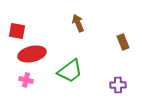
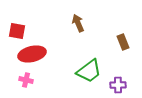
green trapezoid: moved 19 px right
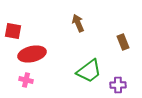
red square: moved 4 px left
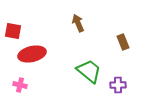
green trapezoid: rotated 104 degrees counterclockwise
pink cross: moved 6 px left, 5 px down
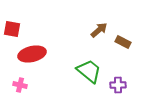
brown arrow: moved 21 px right, 7 px down; rotated 72 degrees clockwise
red square: moved 1 px left, 2 px up
brown rectangle: rotated 42 degrees counterclockwise
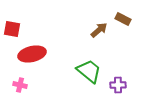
brown rectangle: moved 23 px up
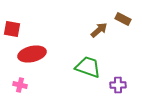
green trapezoid: moved 1 px left, 4 px up; rotated 20 degrees counterclockwise
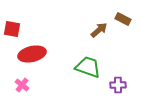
pink cross: moved 2 px right; rotated 24 degrees clockwise
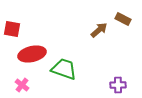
green trapezoid: moved 24 px left, 2 px down
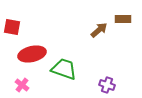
brown rectangle: rotated 28 degrees counterclockwise
red square: moved 2 px up
purple cross: moved 11 px left; rotated 21 degrees clockwise
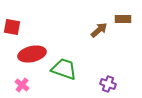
purple cross: moved 1 px right, 1 px up
